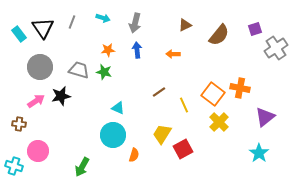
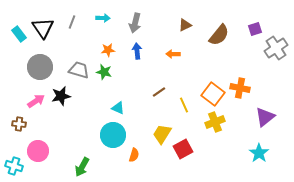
cyan arrow: rotated 16 degrees counterclockwise
blue arrow: moved 1 px down
yellow cross: moved 4 px left; rotated 24 degrees clockwise
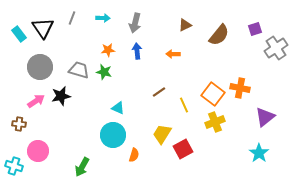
gray line: moved 4 px up
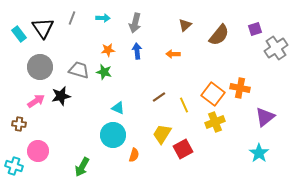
brown triangle: rotated 16 degrees counterclockwise
brown line: moved 5 px down
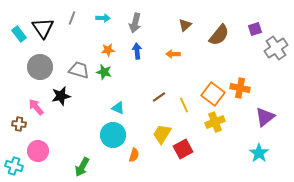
pink arrow: moved 6 px down; rotated 96 degrees counterclockwise
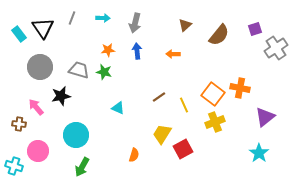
cyan circle: moved 37 px left
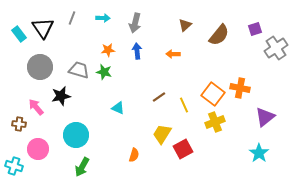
pink circle: moved 2 px up
